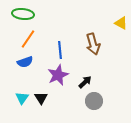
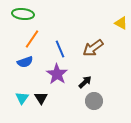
orange line: moved 4 px right
brown arrow: moved 4 px down; rotated 70 degrees clockwise
blue line: moved 1 px up; rotated 18 degrees counterclockwise
purple star: moved 1 px left, 1 px up; rotated 15 degrees counterclockwise
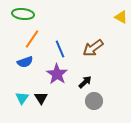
yellow triangle: moved 6 px up
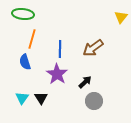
yellow triangle: rotated 40 degrees clockwise
orange line: rotated 18 degrees counterclockwise
blue line: rotated 24 degrees clockwise
blue semicircle: rotated 91 degrees clockwise
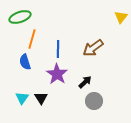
green ellipse: moved 3 px left, 3 px down; rotated 25 degrees counterclockwise
blue line: moved 2 px left
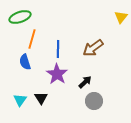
cyan triangle: moved 2 px left, 2 px down
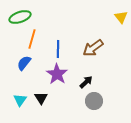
yellow triangle: rotated 16 degrees counterclockwise
blue semicircle: moved 1 px left, 1 px down; rotated 56 degrees clockwise
black arrow: moved 1 px right
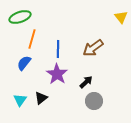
black triangle: rotated 24 degrees clockwise
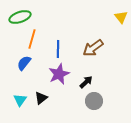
purple star: moved 2 px right; rotated 15 degrees clockwise
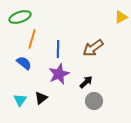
yellow triangle: rotated 40 degrees clockwise
blue semicircle: rotated 91 degrees clockwise
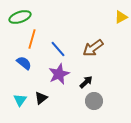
blue line: rotated 42 degrees counterclockwise
